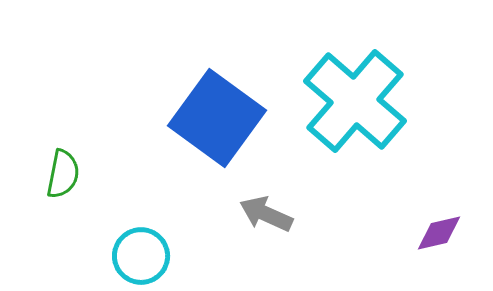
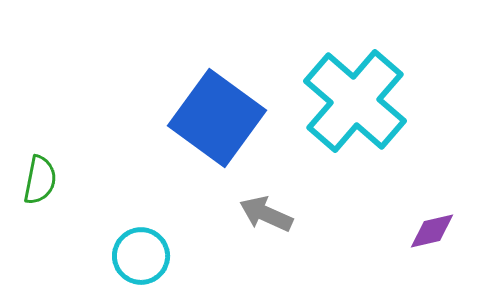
green semicircle: moved 23 px left, 6 px down
purple diamond: moved 7 px left, 2 px up
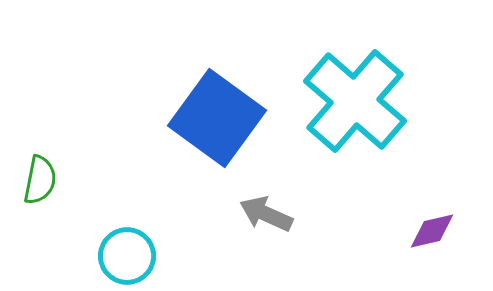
cyan circle: moved 14 px left
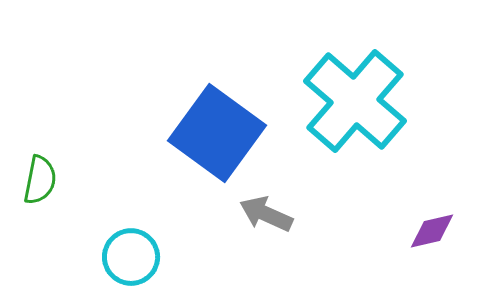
blue square: moved 15 px down
cyan circle: moved 4 px right, 1 px down
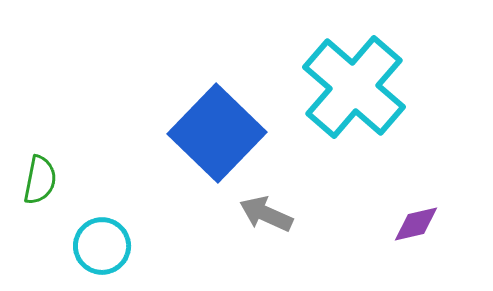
cyan cross: moved 1 px left, 14 px up
blue square: rotated 8 degrees clockwise
purple diamond: moved 16 px left, 7 px up
cyan circle: moved 29 px left, 11 px up
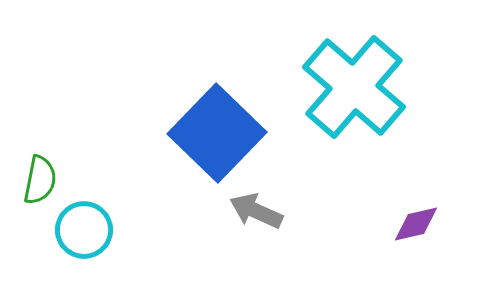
gray arrow: moved 10 px left, 3 px up
cyan circle: moved 18 px left, 16 px up
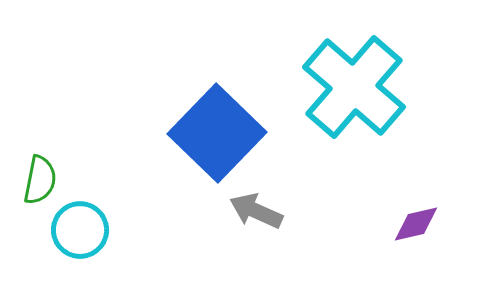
cyan circle: moved 4 px left
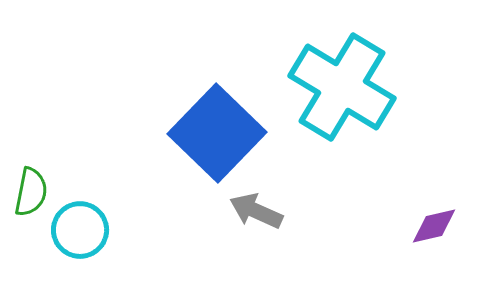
cyan cross: moved 12 px left; rotated 10 degrees counterclockwise
green semicircle: moved 9 px left, 12 px down
purple diamond: moved 18 px right, 2 px down
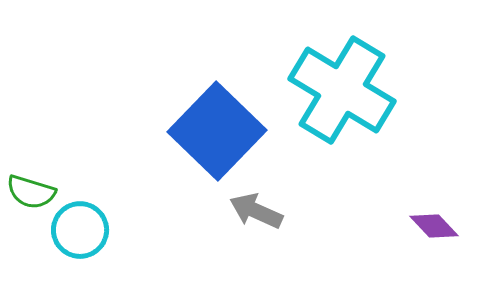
cyan cross: moved 3 px down
blue square: moved 2 px up
green semicircle: rotated 96 degrees clockwise
purple diamond: rotated 60 degrees clockwise
